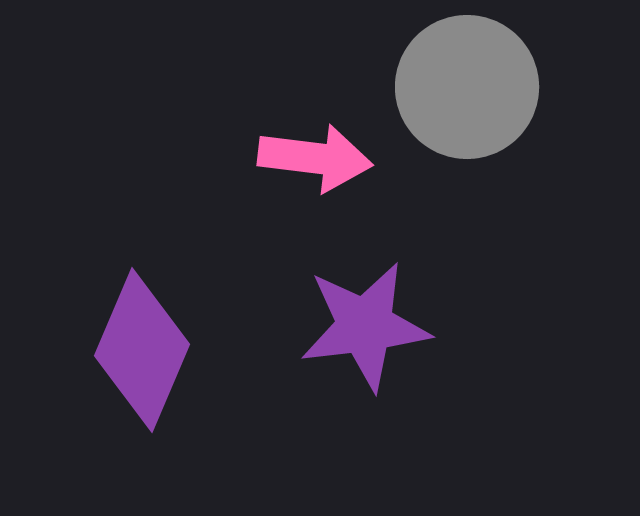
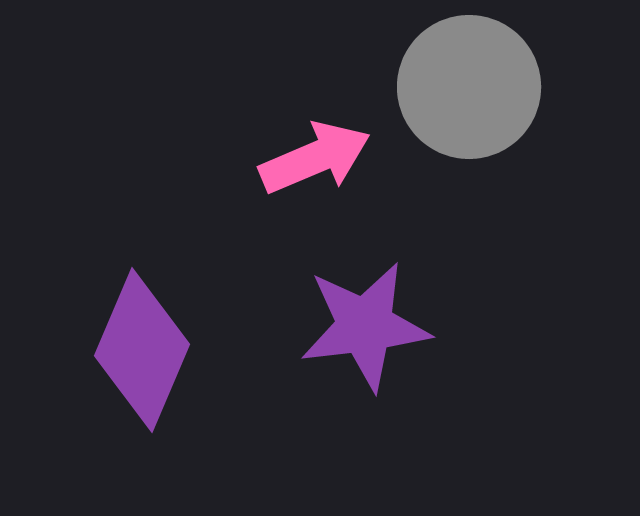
gray circle: moved 2 px right
pink arrow: rotated 30 degrees counterclockwise
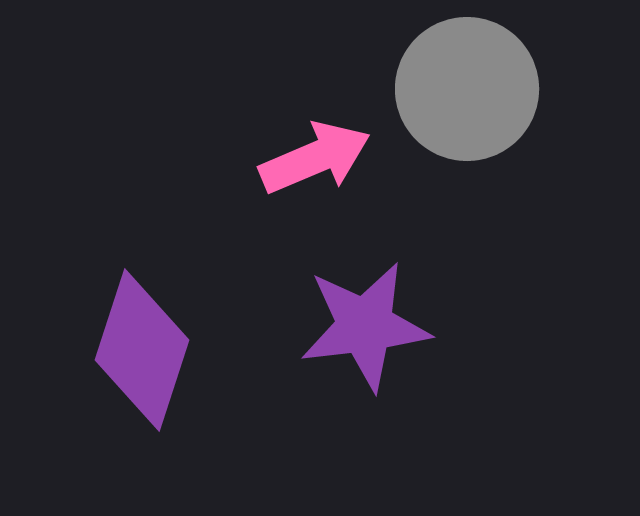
gray circle: moved 2 px left, 2 px down
purple diamond: rotated 5 degrees counterclockwise
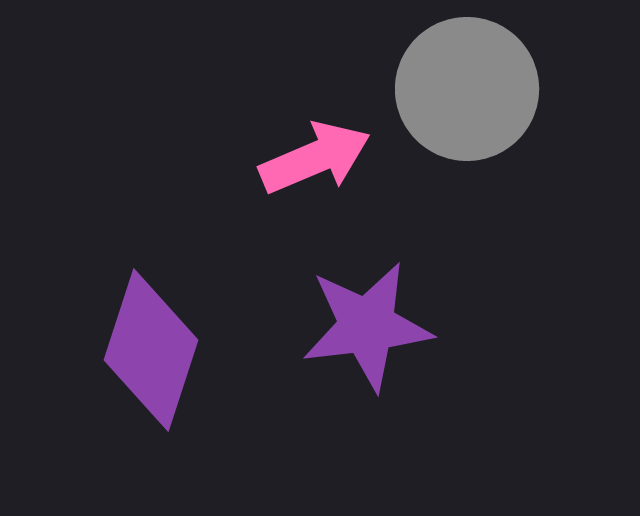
purple star: moved 2 px right
purple diamond: moved 9 px right
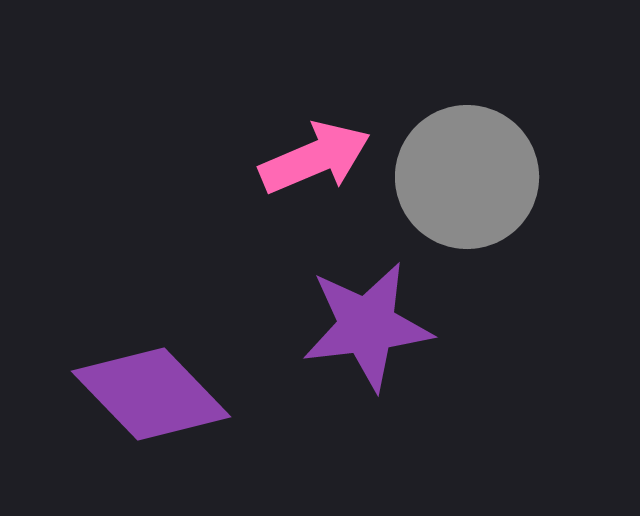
gray circle: moved 88 px down
purple diamond: moved 44 px down; rotated 62 degrees counterclockwise
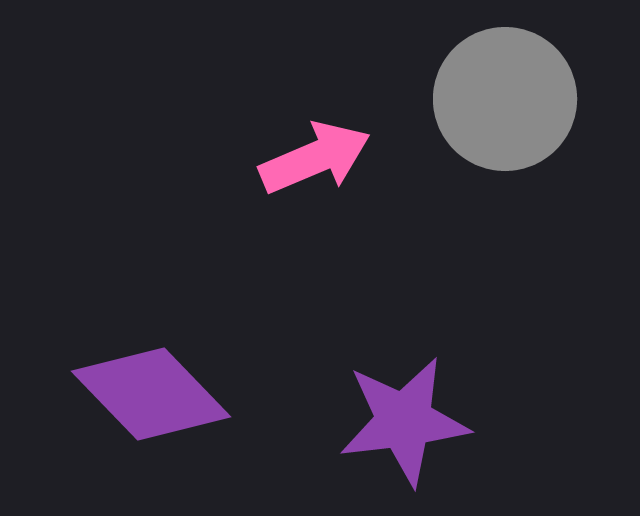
gray circle: moved 38 px right, 78 px up
purple star: moved 37 px right, 95 px down
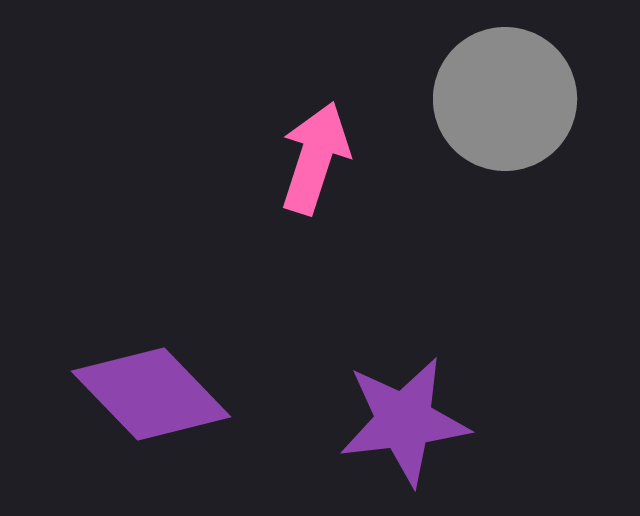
pink arrow: rotated 49 degrees counterclockwise
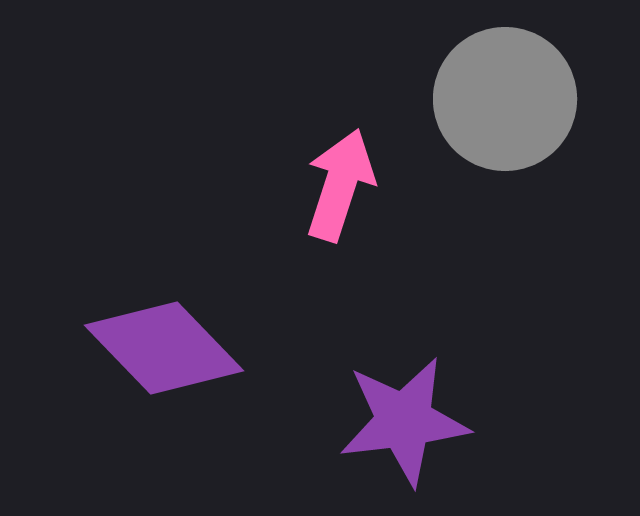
pink arrow: moved 25 px right, 27 px down
purple diamond: moved 13 px right, 46 px up
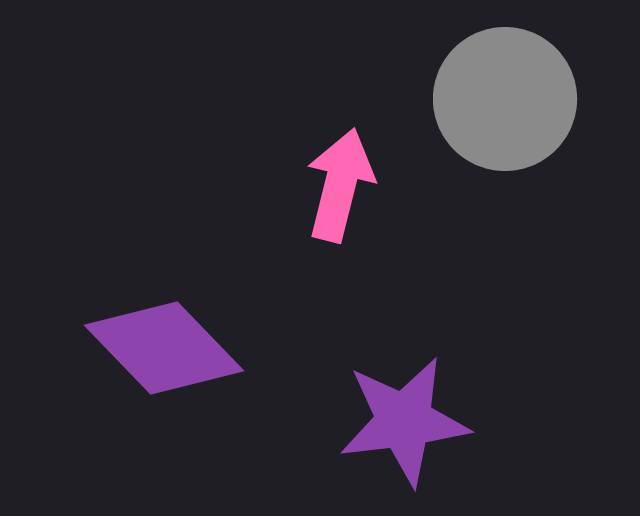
pink arrow: rotated 4 degrees counterclockwise
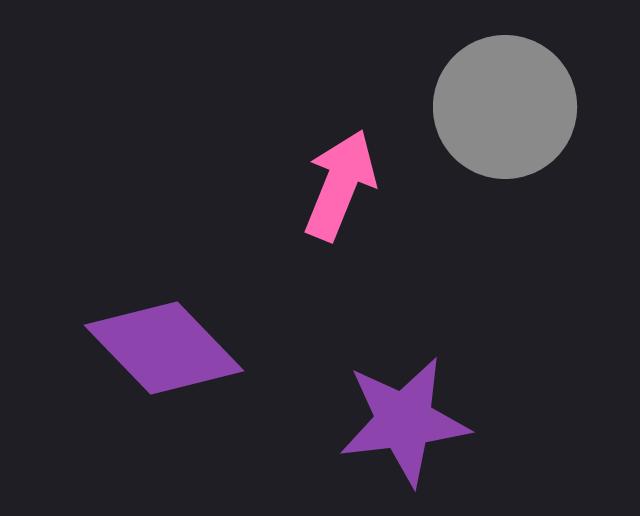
gray circle: moved 8 px down
pink arrow: rotated 8 degrees clockwise
